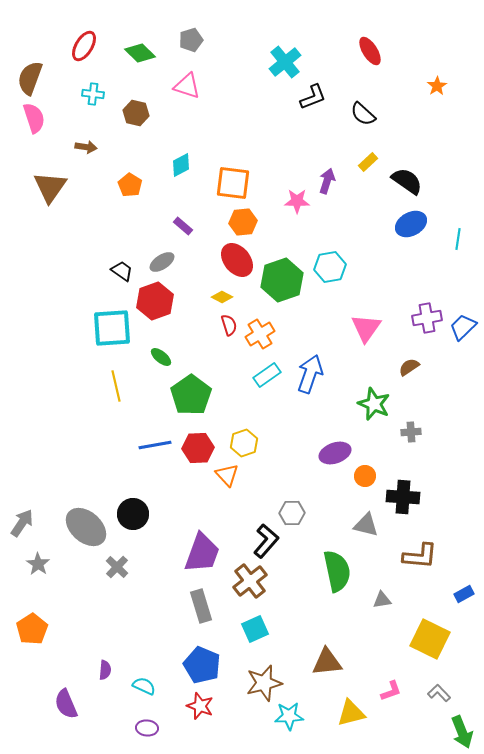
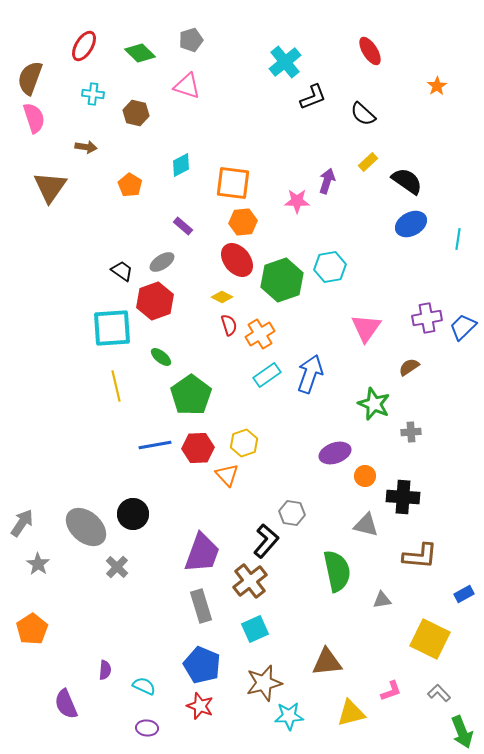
gray hexagon at (292, 513): rotated 10 degrees clockwise
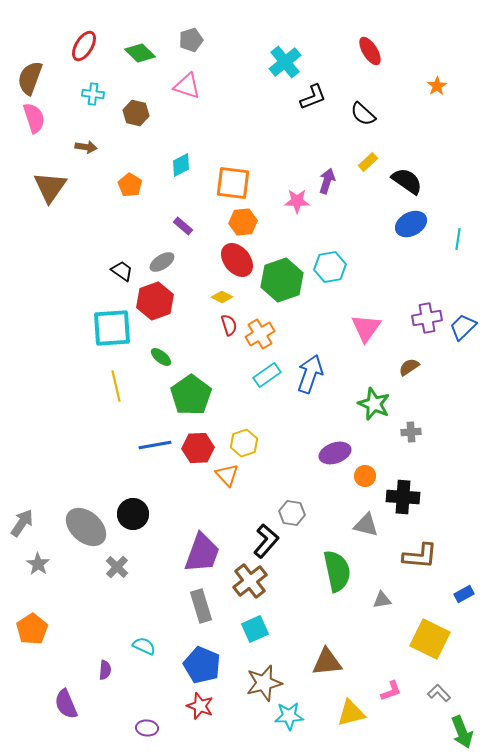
cyan semicircle at (144, 686): moved 40 px up
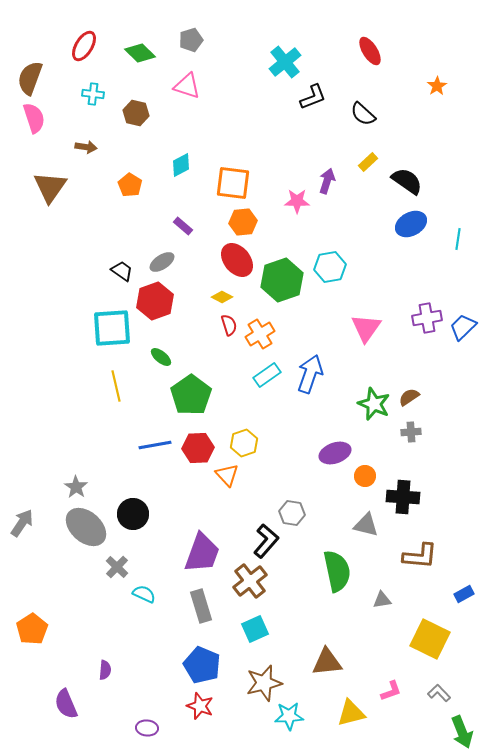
brown semicircle at (409, 367): moved 30 px down
gray star at (38, 564): moved 38 px right, 77 px up
cyan semicircle at (144, 646): moved 52 px up
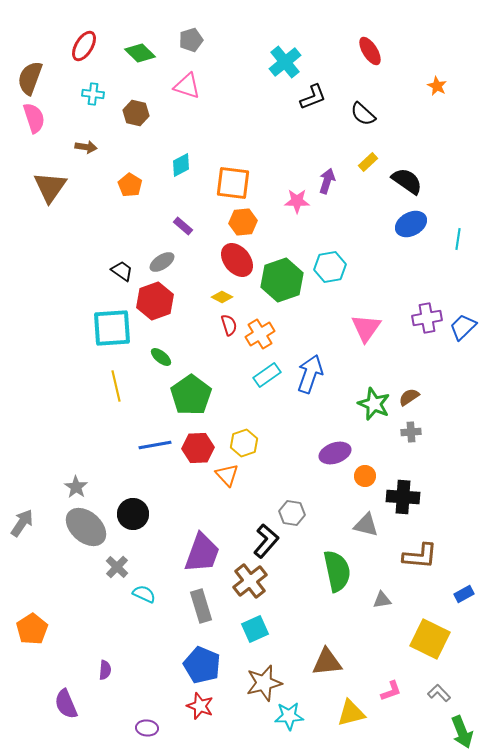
orange star at (437, 86): rotated 12 degrees counterclockwise
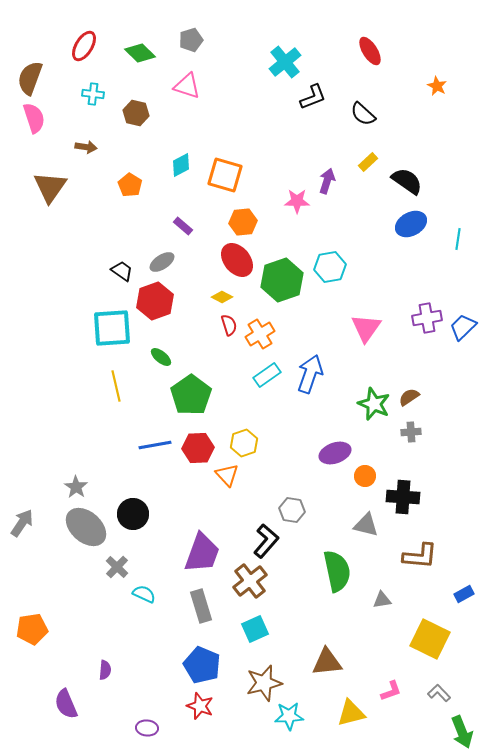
orange square at (233, 183): moved 8 px left, 8 px up; rotated 9 degrees clockwise
gray hexagon at (292, 513): moved 3 px up
orange pentagon at (32, 629): rotated 24 degrees clockwise
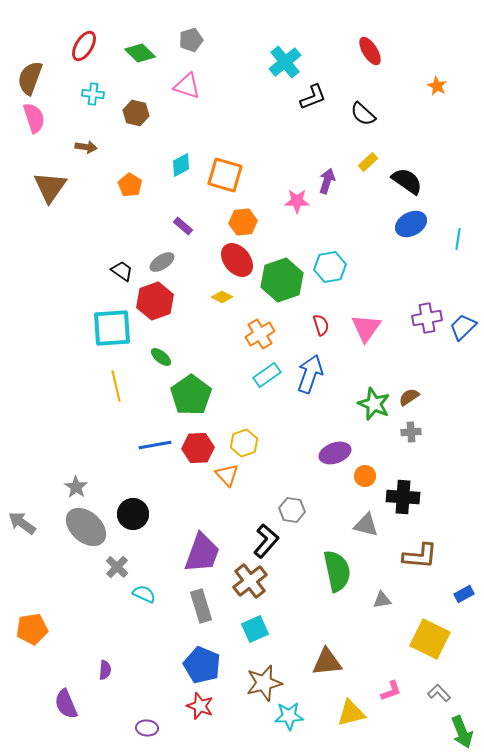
red semicircle at (229, 325): moved 92 px right
gray arrow at (22, 523): rotated 88 degrees counterclockwise
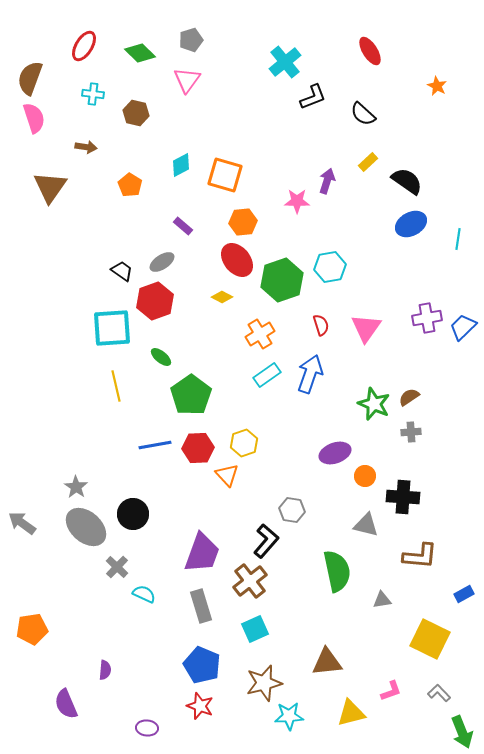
pink triangle at (187, 86): moved 6 px up; rotated 48 degrees clockwise
